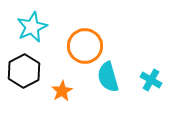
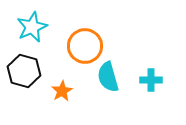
black hexagon: rotated 16 degrees counterclockwise
cyan cross: rotated 30 degrees counterclockwise
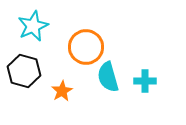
cyan star: moved 1 px right, 1 px up
orange circle: moved 1 px right, 1 px down
cyan cross: moved 6 px left, 1 px down
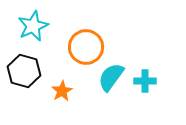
cyan semicircle: moved 3 px right; rotated 52 degrees clockwise
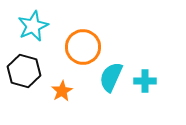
orange circle: moved 3 px left
cyan semicircle: rotated 12 degrees counterclockwise
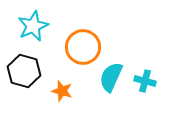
cyan cross: rotated 15 degrees clockwise
orange star: rotated 25 degrees counterclockwise
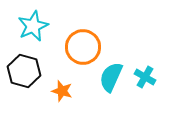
cyan cross: moved 4 px up; rotated 15 degrees clockwise
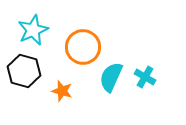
cyan star: moved 4 px down
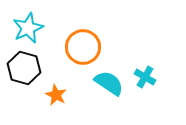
cyan star: moved 5 px left, 2 px up
black hexagon: moved 3 px up
cyan semicircle: moved 2 px left, 6 px down; rotated 100 degrees clockwise
orange star: moved 6 px left, 4 px down; rotated 10 degrees clockwise
